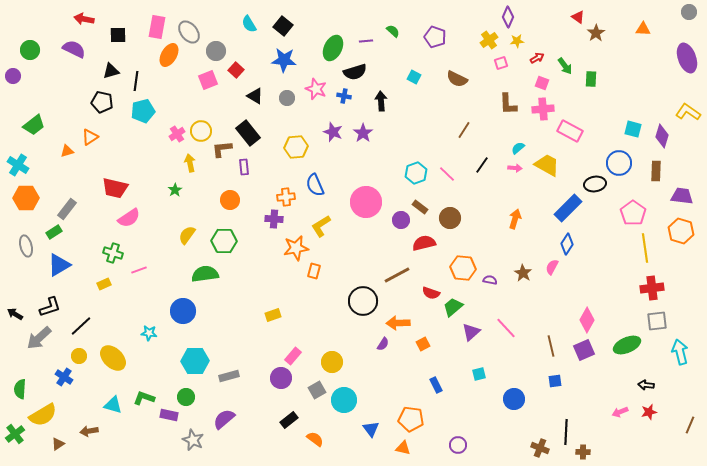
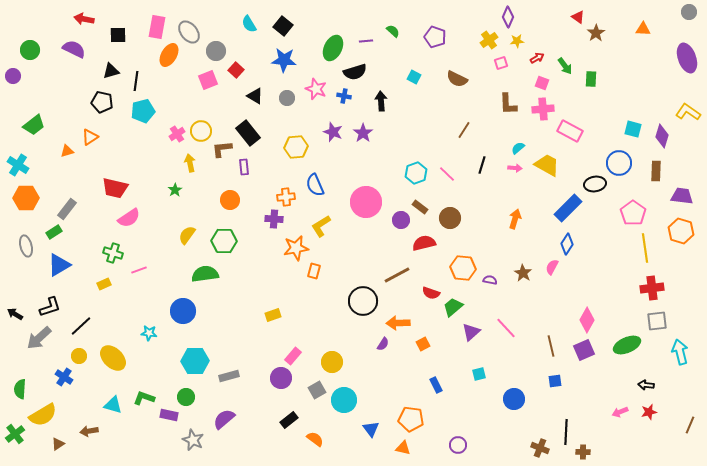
black line at (482, 165): rotated 18 degrees counterclockwise
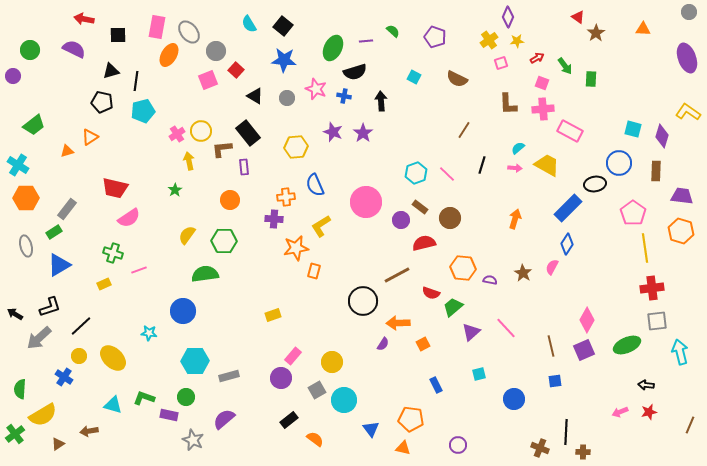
yellow arrow at (190, 163): moved 1 px left, 2 px up
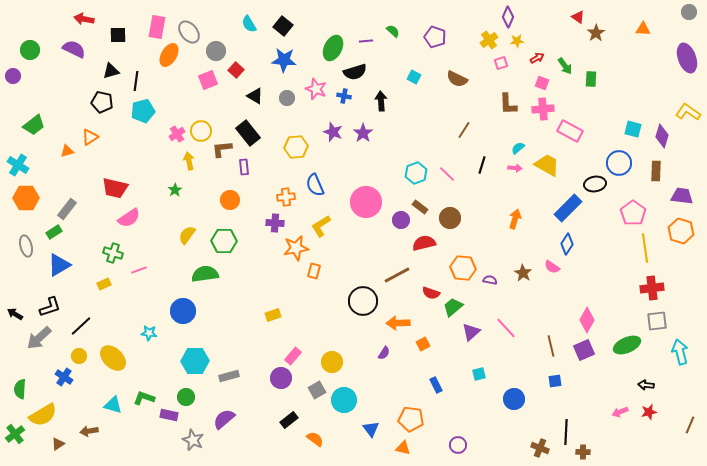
purple cross at (274, 219): moved 1 px right, 4 px down
pink semicircle at (552, 267): rotated 84 degrees counterclockwise
purple semicircle at (383, 344): moved 1 px right, 9 px down
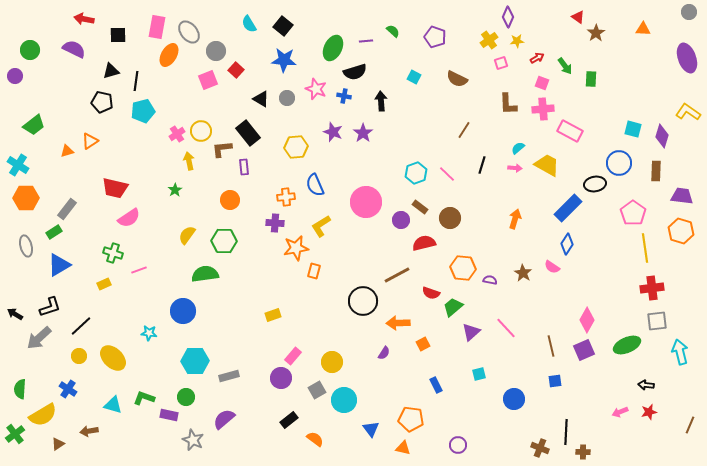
purple circle at (13, 76): moved 2 px right
black triangle at (255, 96): moved 6 px right, 3 px down
orange triangle at (90, 137): moved 4 px down
blue cross at (64, 377): moved 4 px right, 12 px down
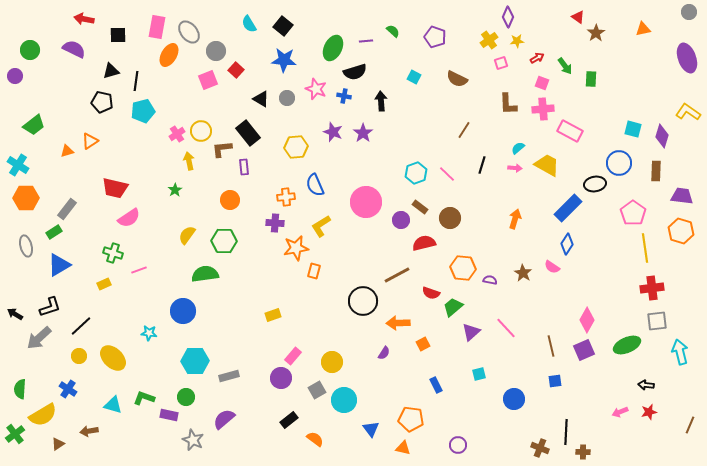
orange triangle at (643, 29): rotated 14 degrees counterclockwise
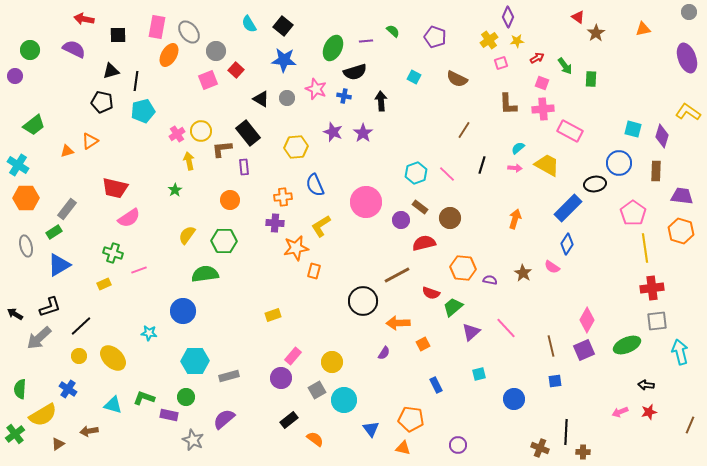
orange cross at (286, 197): moved 3 px left
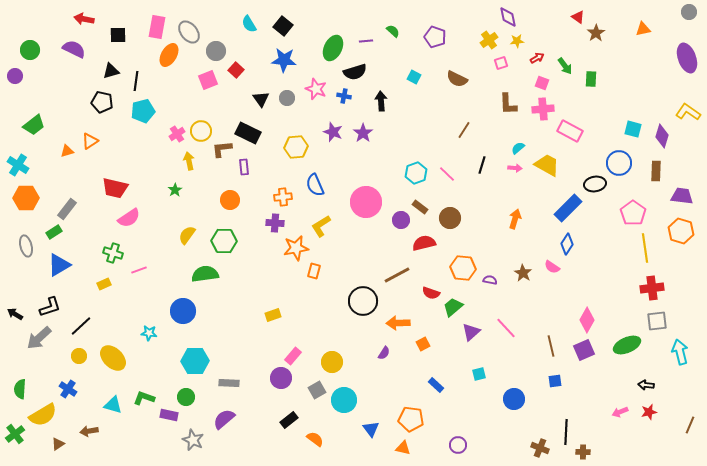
purple diamond at (508, 17): rotated 35 degrees counterclockwise
black triangle at (261, 99): rotated 24 degrees clockwise
black rectangle at (248, 133): rotated 25 degrees counterclockwise
gray rectangle at (229, 376): moved 7 px down; rotated 18 degrees clockwise
blue rectangle at (436, 385): rotated 21 degrees counterclockwise
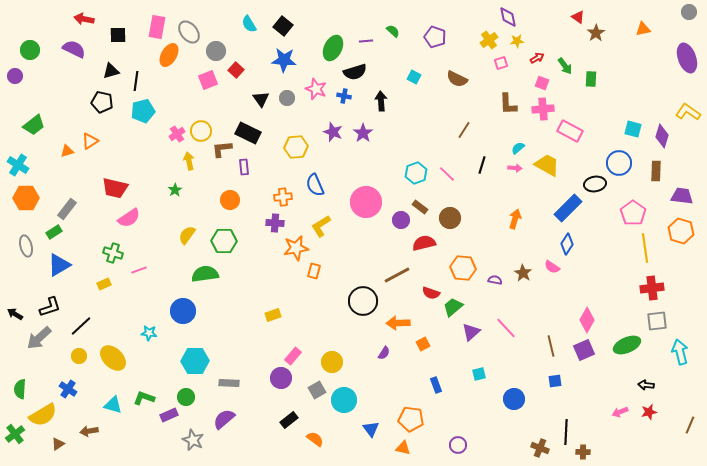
purple semicircle at (490, 280): moved 5 px right
blue rectangle at (436, 385): rotated 28 degrees clockwise
purple rectangle at (169, 415): rotated 36 degrees counterclockwise
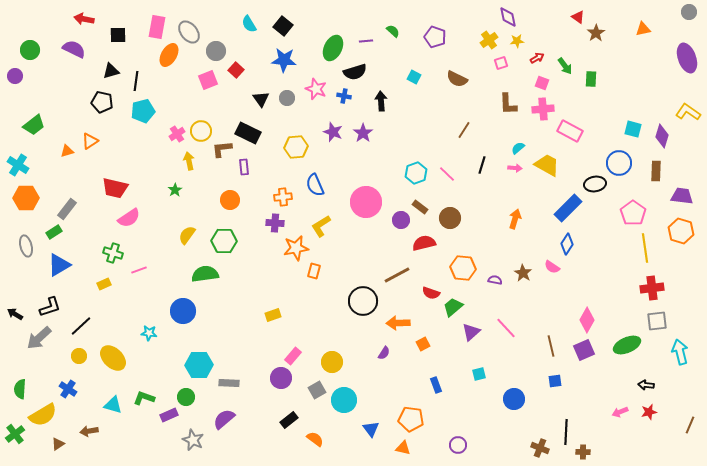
cyan hexagon at (195, 361): moved 4 px right, 4 px down
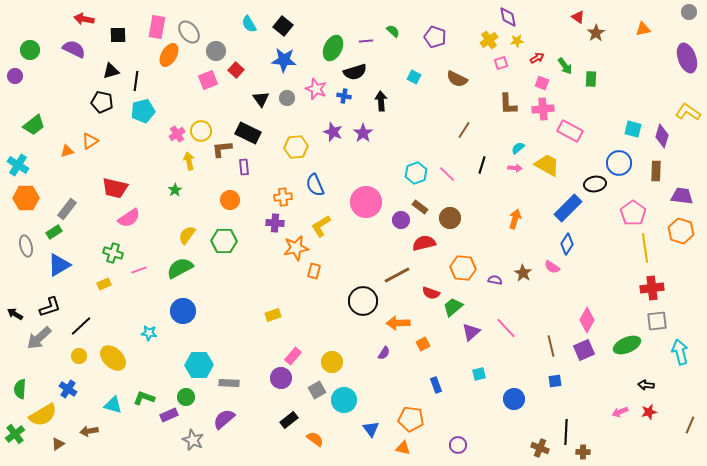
green semicircle at (205, 274): moved 25 px left, 6 px up; rotated 20 degrees counterclockwise
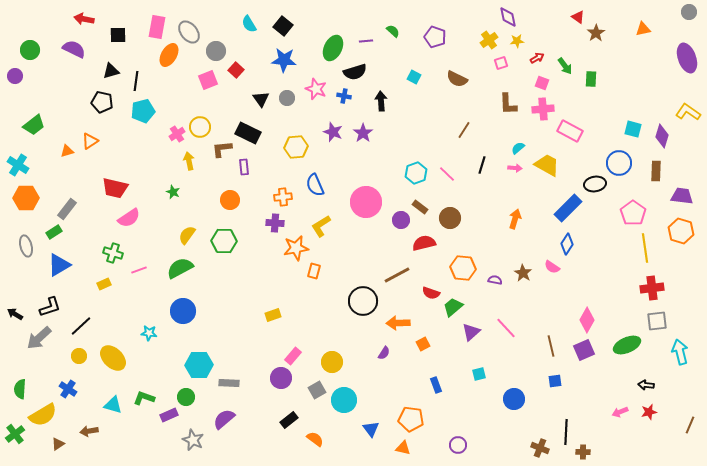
yellow circle at (201, 131): moved 1 px left, 4 px up
green star at (175, 190): moved 2 px left, 2 px down; rotated 16 degrees counterclockwise
